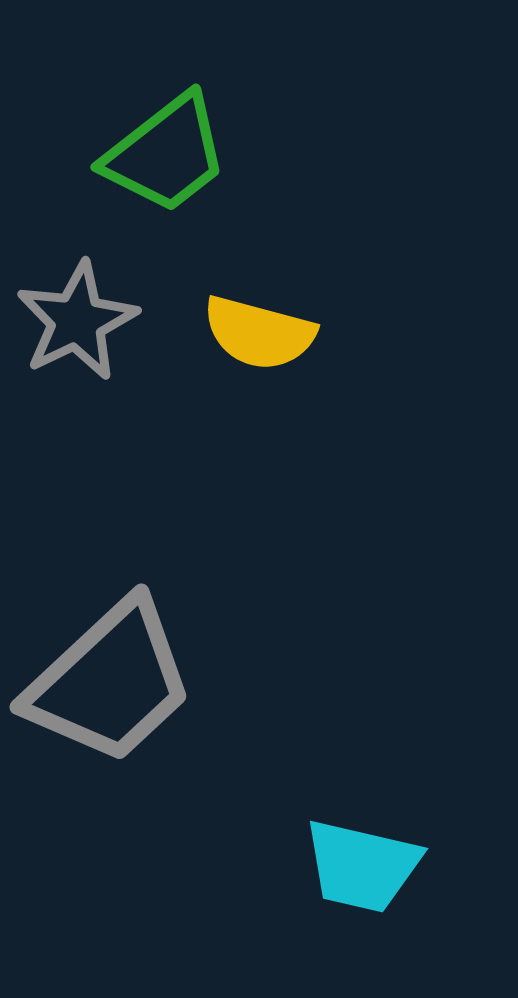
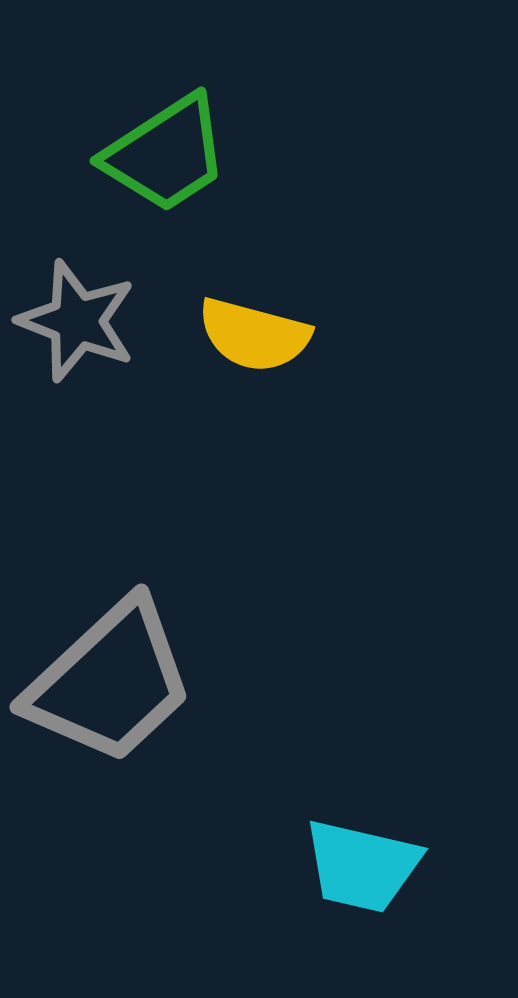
green trapezoid: rotated 5 degrees clockwise
gray star: rotated 25 degrees counterclockwise
yellow semicircle: moved 5 px left, 2 px down
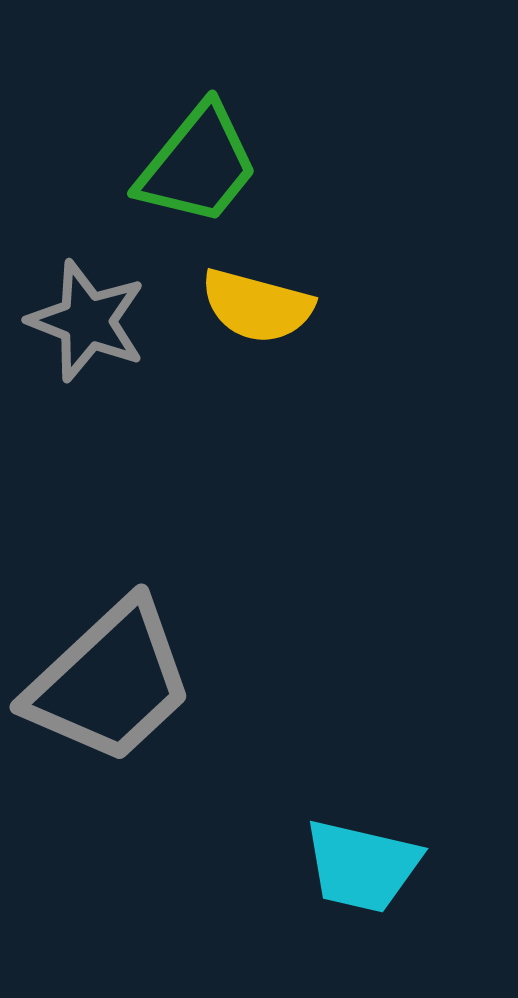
green trapezoid: moved 32 px right, 11 px down; rotated 18 degrees counterclockwise
gray star: moved 10 px right
yellow semicircle: moved 3 px right, 29 px up
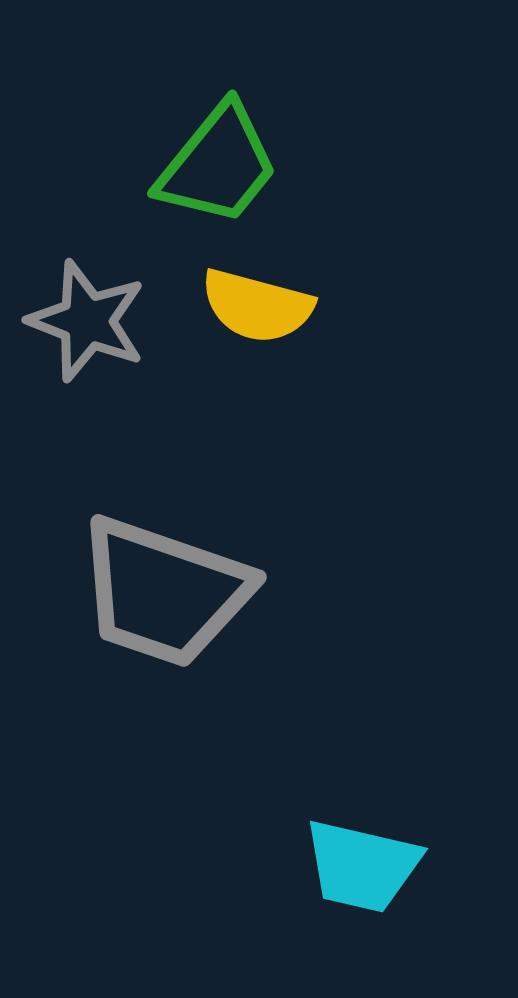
green trapezoid: moved 20 px right
gray trapezoid: moved 54 px right, 90 px up; rotated 62 degrees clockwise
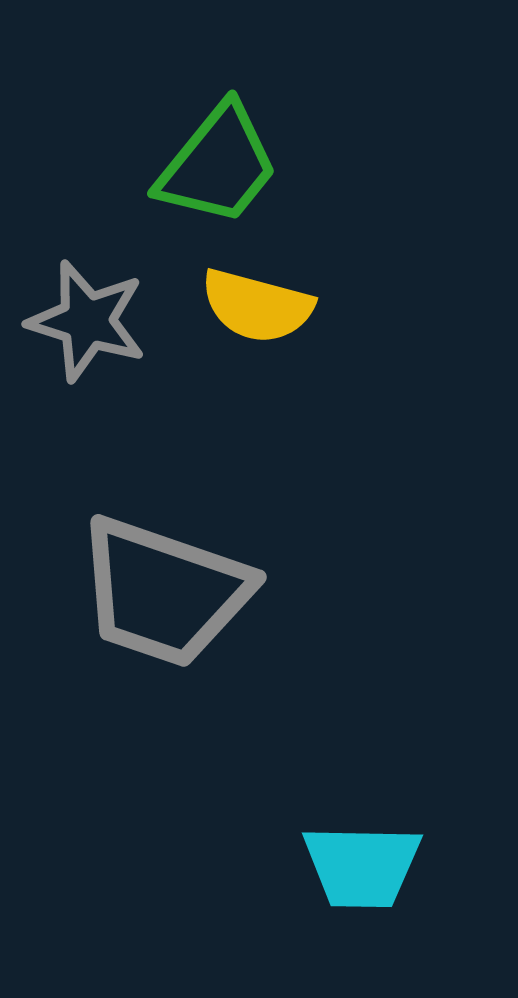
gray star: rotated 4 degrees counterclockwise
cyan trapezoid: rotated 12 degrees counterclockwise
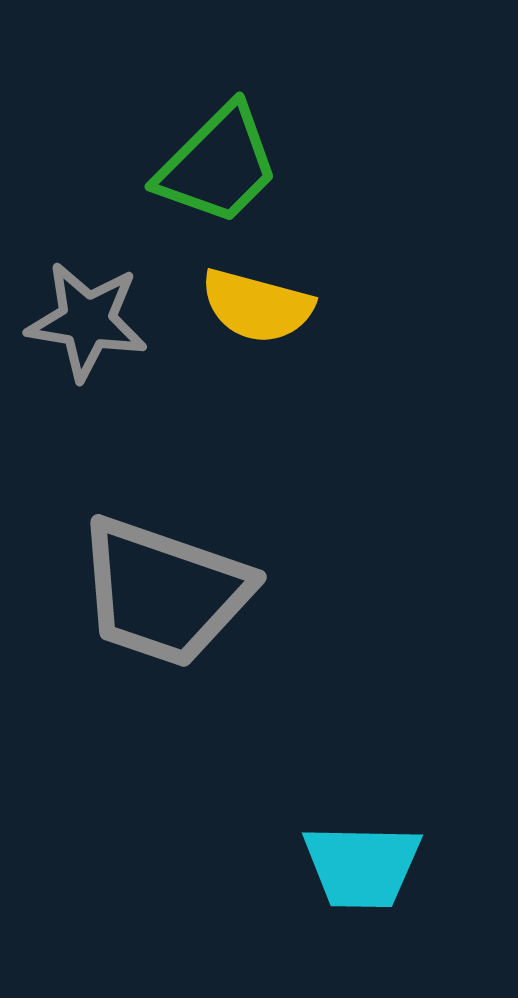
green trapezoid: rotated 6 degrees clockwise
gray star: rotated 8 degrees counterclockwise
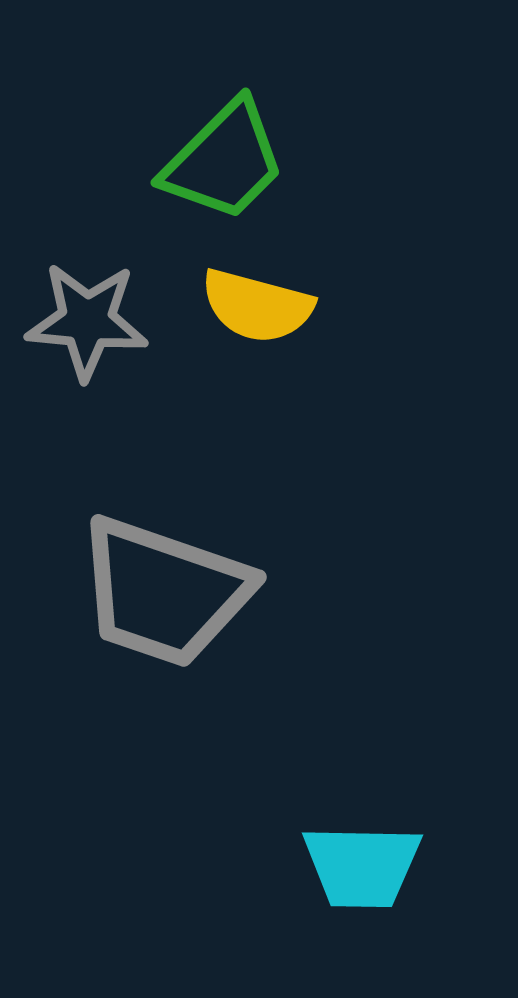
green trapezoid: moved 6 px right, 4 px up
gray star: rotated 4 degrees counterclockwise
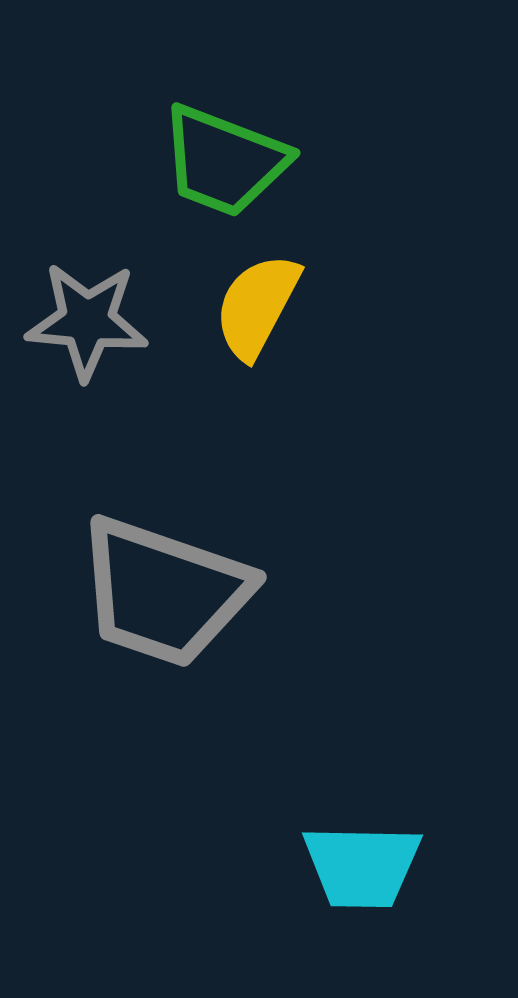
green trapezoid: rotated 66 degrees clockwise
yellow semicircle: rotated 103 degrees clockwise
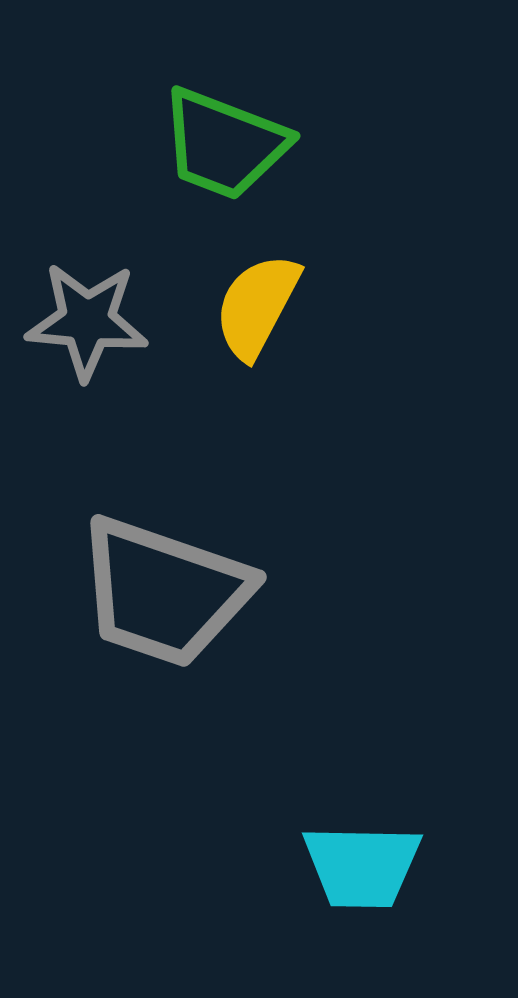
green trapezoid: moved 17 px up
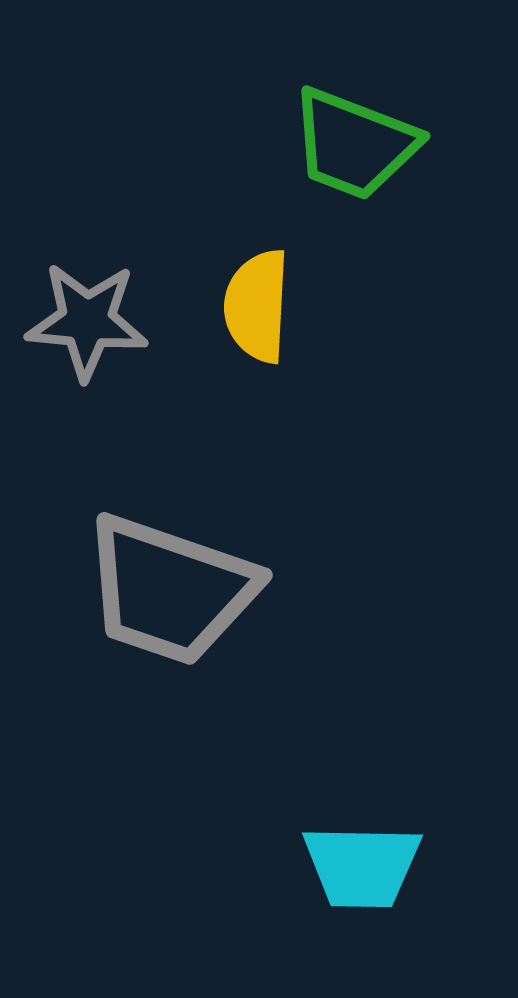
green trapezoid: moved 130 px right
yellow semicircle: rotated 25 degrees counterclockwise
gray trapezoid: moved 6 px right, 2 px up
